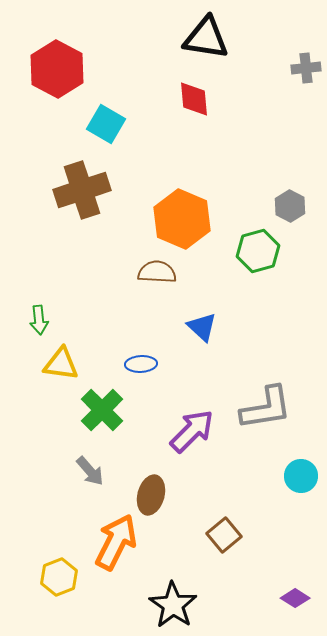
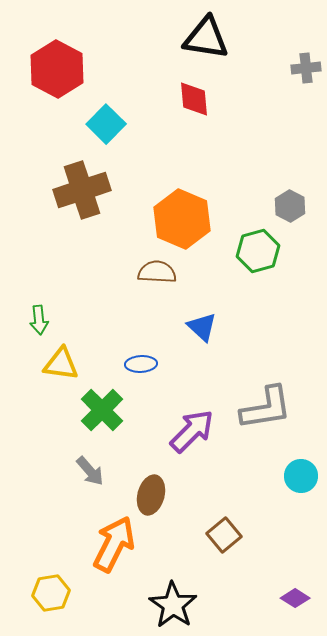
cyan square: rotated 15 degrees clockwise
orange arrow: moved 2 px left, 2 px down
yellow hexagon: moved 8 px left, 16 px down; rotated 12 degrees clockwise
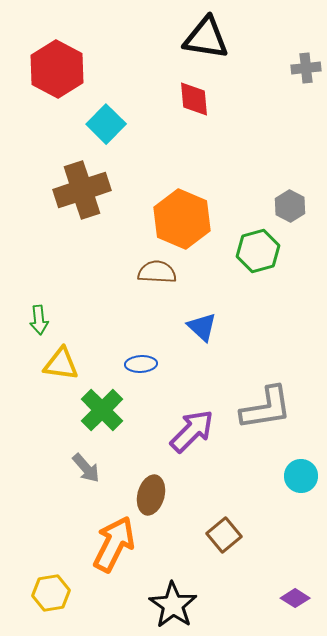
gray arrow: moved 4 px left, 3 px up
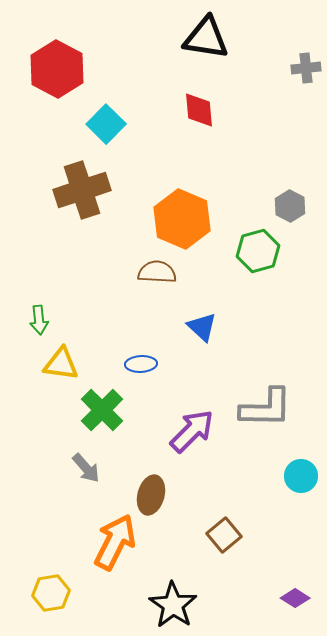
red diamond: moved 5 px right, 11 px down
gray L-shape: rotated 10 degrees clockwise
orange arrow: moved 1 px right, 2 px up
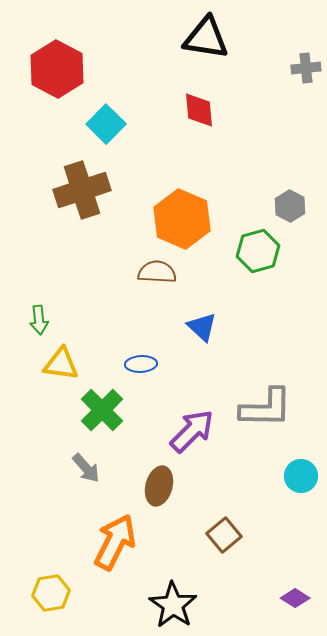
brown ellipse: moved 8 px right, 9 px up
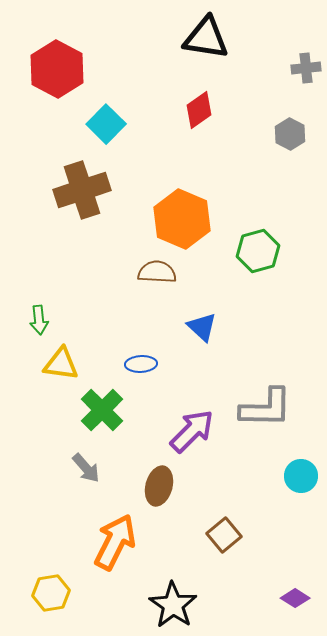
red diamond: rotated 60 degrees clockwise
gray hexagon: moved 72 px up
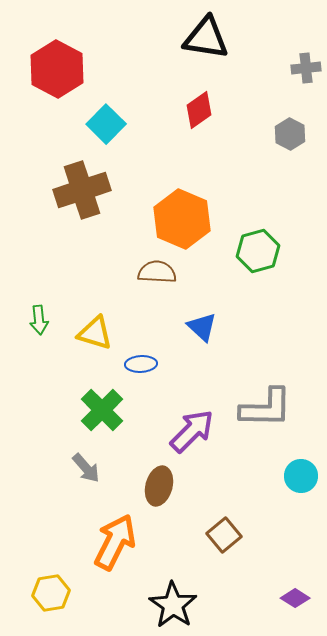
yellow triangle: moved 34 px right, 31 px up; rotated 9 degrees clockwise
